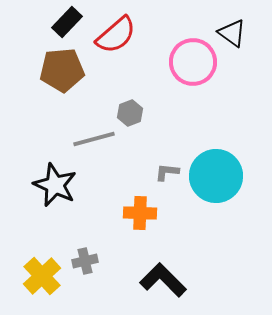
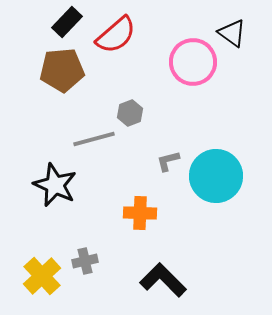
gray L-shape: moved 1 px right, 11 px up; rotated 20 degrees counterclockwise
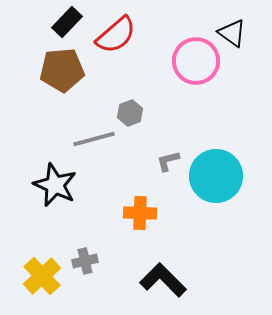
pink circle: moved 3 px right, 1 px up
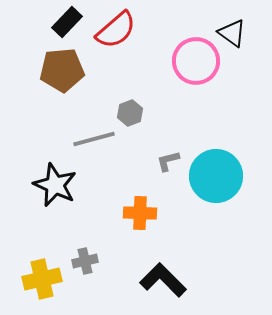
red semicircle: moved 5 px up
yellow cross: moved 3 px down; rotated 30 degrees clockwise
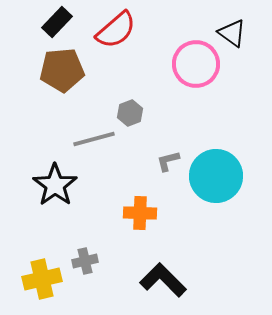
black rectangle: moved 10 px left
pink circle: moved 3 px down
black star: rotated 12 degrees clockwise
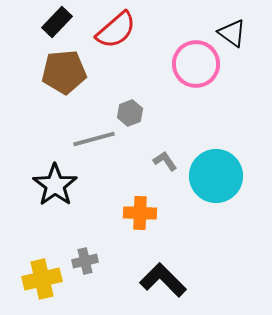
brown pentagon: moved 2 px right, 2 px down
gray L-shape: moved 3 px left; rotated 70 degrees clockwise
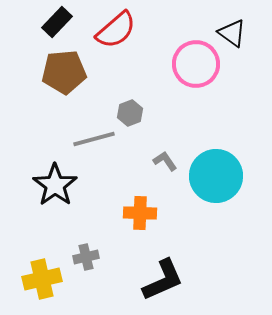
gray cross: moved 1 px right, 4 px up
black L-shape: rotated 111 degrees clockwise
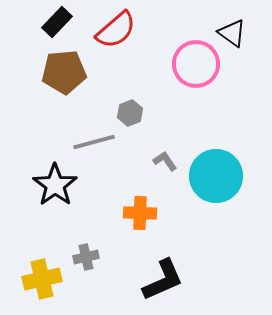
gray line: moved 3 px down
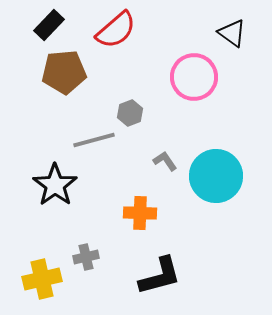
black rectangle: moved 8 px left, 3 px down
pink circle: moved 2 px left, 13 px down
gray line: moved 2 px up
black L-shape: moved 3 px left, 4 px up; rotated 9 degrees clockwise
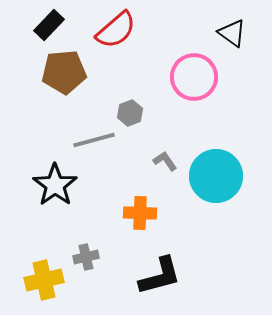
yellow cross: moved 2 px right, 1 px down
